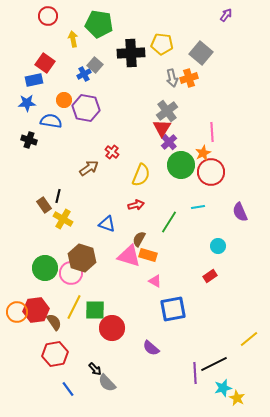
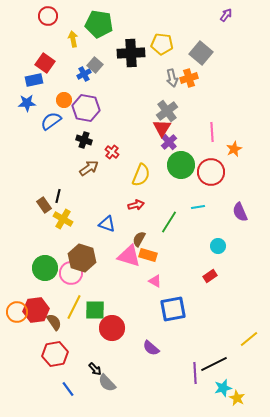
blue semicircle at (51, 121): rotated 45 degrees counterclockwise
black cross at (29, 140): moved 55 px right
orange star at (203, 153): moved 31 px right, 4 px up
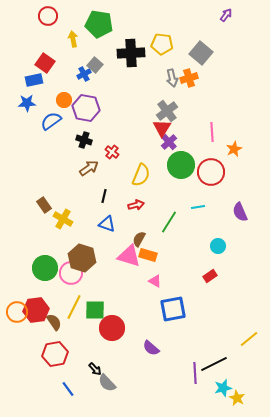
black line at (58, 196): moved 46 px right
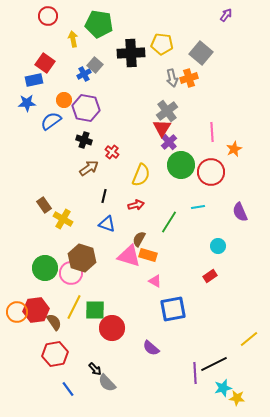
yellow star at (237, 398): rotated 21 degrees counterclockwise
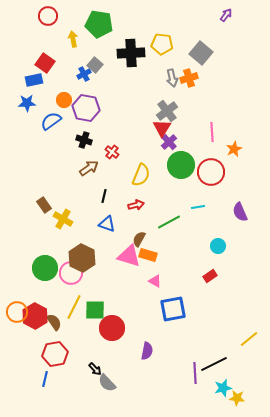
green line at (169, 222): rotated 30 degrees clockwise
brown hexagon at (82, 258): rotated 8 degrees clockwise
red hexagon at (36, 310): moved 1 px left, 6 px down; rotated 25 degrees counterclockwise
purple semicircle at (151, 348): moved 4 px left, 3 px down; rotated 120 degrees counterclockwise
blue line at (68, 389): moved 23 px left, 10 px up; rotated 49 degrees clockwise
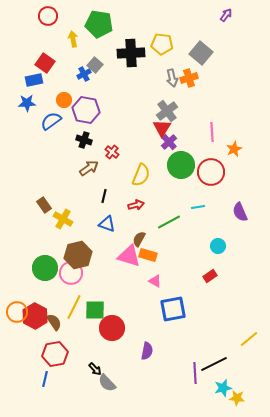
purple hexagon at (86, 108): moved 2 px down
brown hexagon at (82, 258): moved 4 px left, 3 px up; rotated 20 degrees clockwise
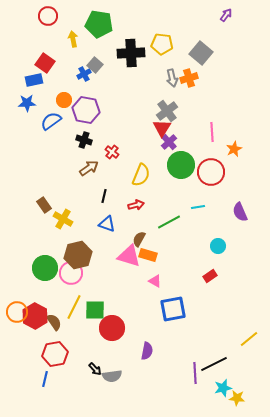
gray semicircle at (107, 383): moved 5 px right, 7 px up; rotated 54 degrees counterclockwise
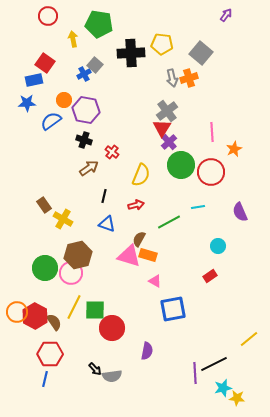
red hexagon at (55, 354): moved 5 px left; rotated 10 degrees clockwise
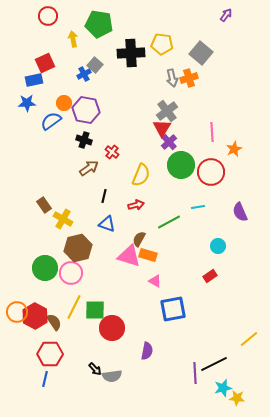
red square at (45, 63): rotated 30 degrees clockwise
orange circle at (64, 100): moved 3 px down
brown hexagon at (78, 255): moved 7 px up
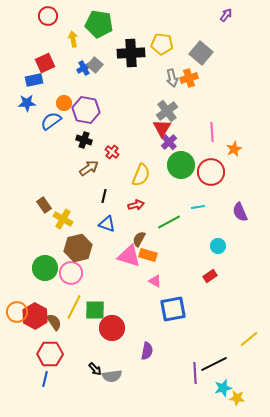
blue cross at (84, 74): moved 6 px up
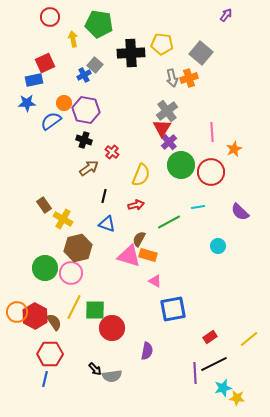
red circle at (48, 16): moved 2 px right, 1 px down
blue cross at (84, 68): moved 7 px down
purple semicircle at (240, 212): rotated 24 degrees counterclockwise
red rectangle at (210, 276): moved 61 px down
